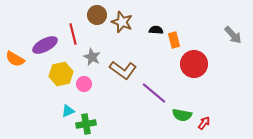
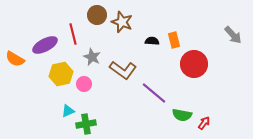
black semicircle: moved 4 px left, 11 px down
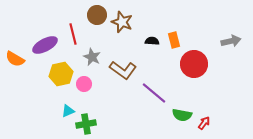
gray arrow: moved 2 px left, 6 px down; rotated 60 degrees counterclockwise
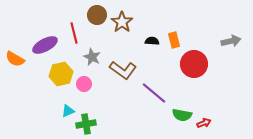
brown star: rotated 15 degrees clockwise
red line: moved 1 px right, 1 px up
red arrow: rotated 32 degrees clockwise
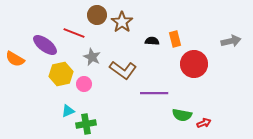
red line: rotated 55 degrees counterclockwise
orange rectangle: moved 1 px right, 1 px up
purple ellipse: rotated 65 degrees clockwise
purple line: rotated 40 degrees counterclockwise
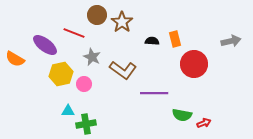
cyan triangle: rotated 24 degrees clockwise
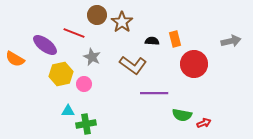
brown L-shape: moved 10 px right, 5 px up
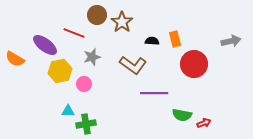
gray star: rotated 30 degrees clockwise
yellow hexagon: moved 1 px left, 3 px up
